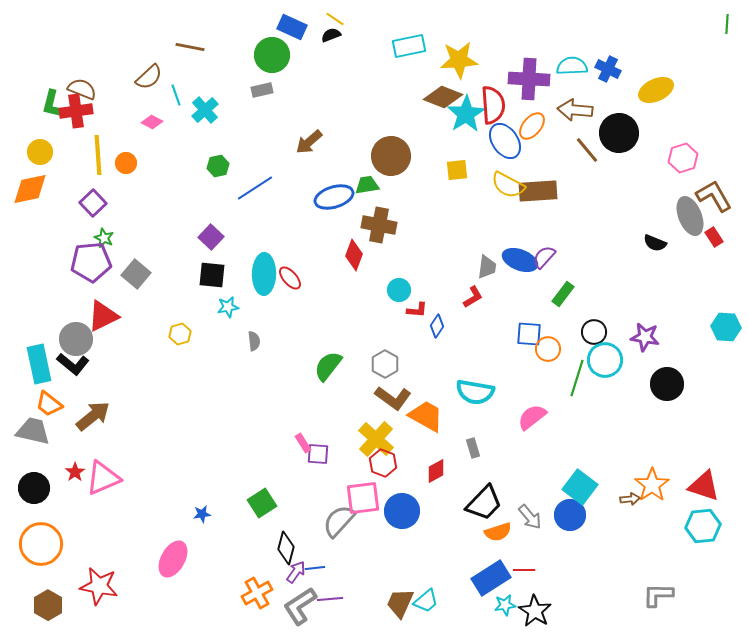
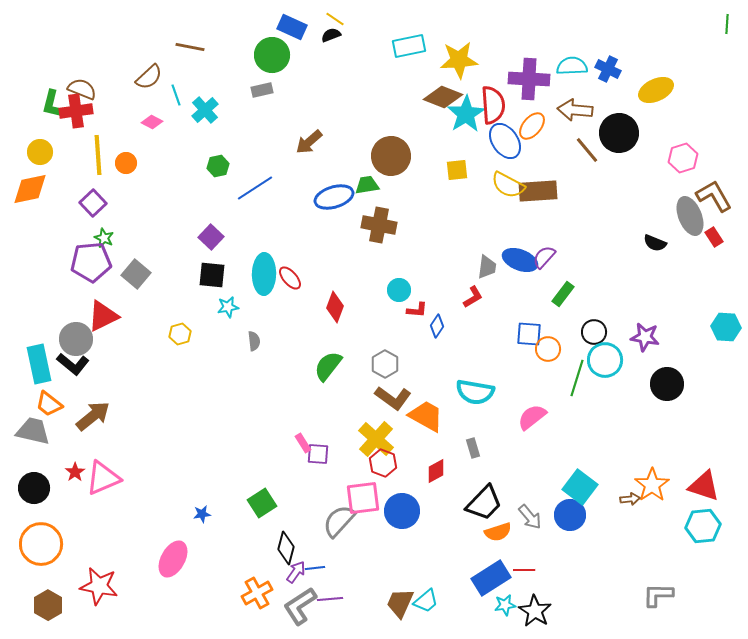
red diamond at (354, 255): moved 19 px left, 52 px down
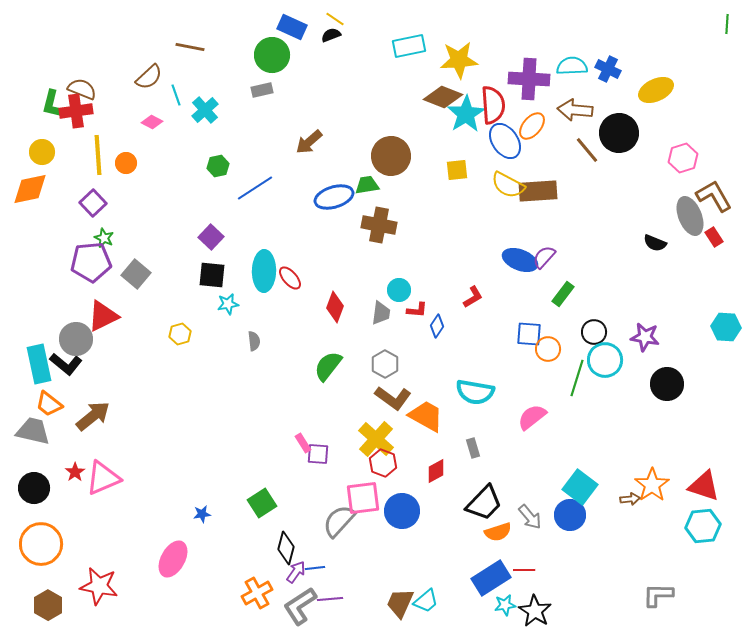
yellow circle at (40, 152): moved 2 px right
gray trapezoid at (487, 267): moved 106 px left, 46 px down
cyan ellipse at (264, 274): moved 3 px up
cyan star at (228, 307): moved 3 px up
black L-shape at (73, 364): moved 7 px left
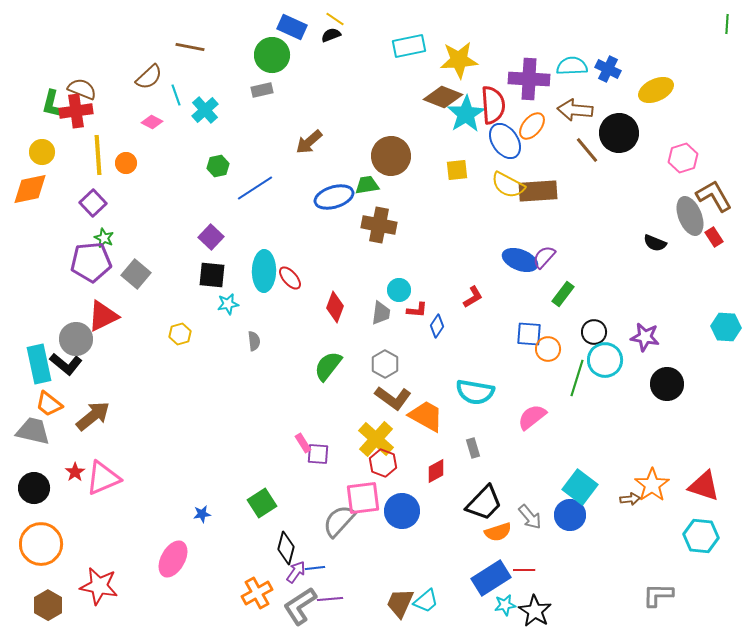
cyan hexagon at (703, 526): moved 2 px left, 10 px down; rotated 12 degrees clockwise
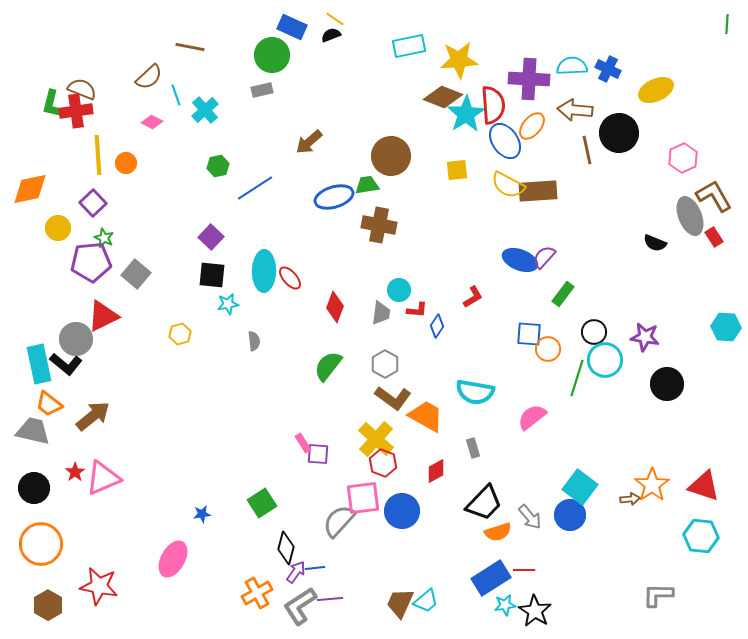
brown line at (587, 150): rotated 28 degrees clockwise
yellow circle at (42, 152): moved 16 px right, 76 px down
pink hexagon at (683, 158): rotated 8 degrees counterclockwise
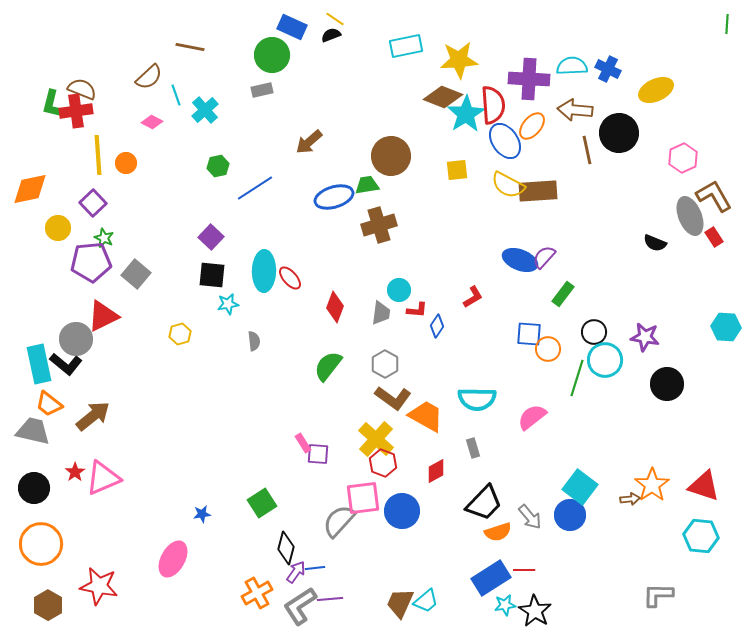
cyan rectangle at (409, 46): moved 3 px left
brown cross at (379, 225): rotated 28 degrees counterclockwise
cyan semicircle at (475, 392): moved 2 px right, 7 px down; rotated 9 degrees counterclockwise
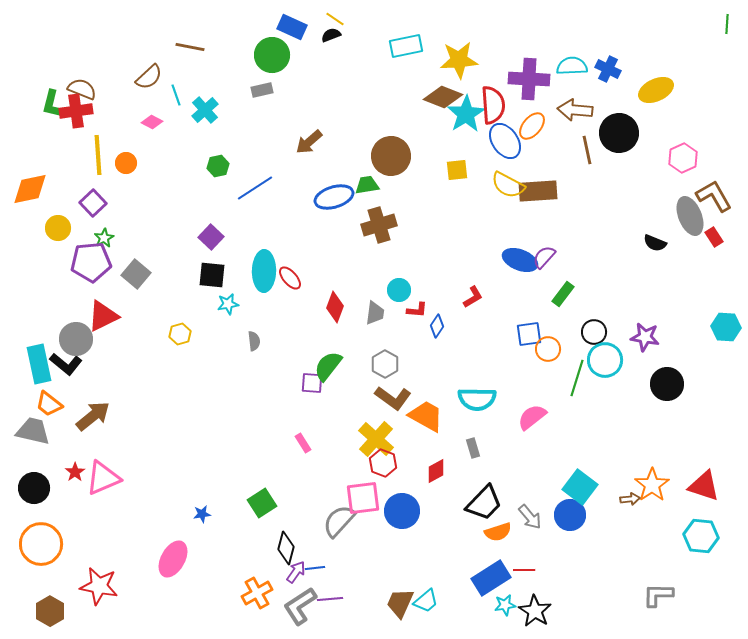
green star at (104, 238): rotated 18 degrees clockwise
gray trapezoid at (381, 313): moved 6 px left
blue square at (529, 334): rotated 12 degrees counterclockwise
purple square at (318, 454): moved 6 px left, 71 px up
brown hexagon at (48, 605): moved 2 px right, 6 px down
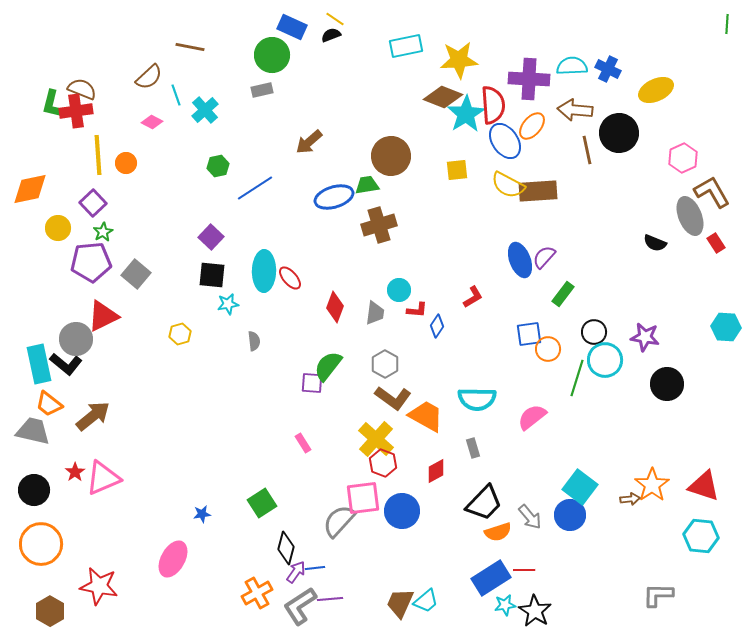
brown L-shape at (714, 196): moved 2 px left, 4 px up
red rectangle at (714, 237): moved 2 px right, 6 px down
green star at (104, 238): moved 1 px left, 6 px up
blue ellipse at (520, 260): rotated 48 degrees clockwise
black circle at (34, 488): moved 2 px down
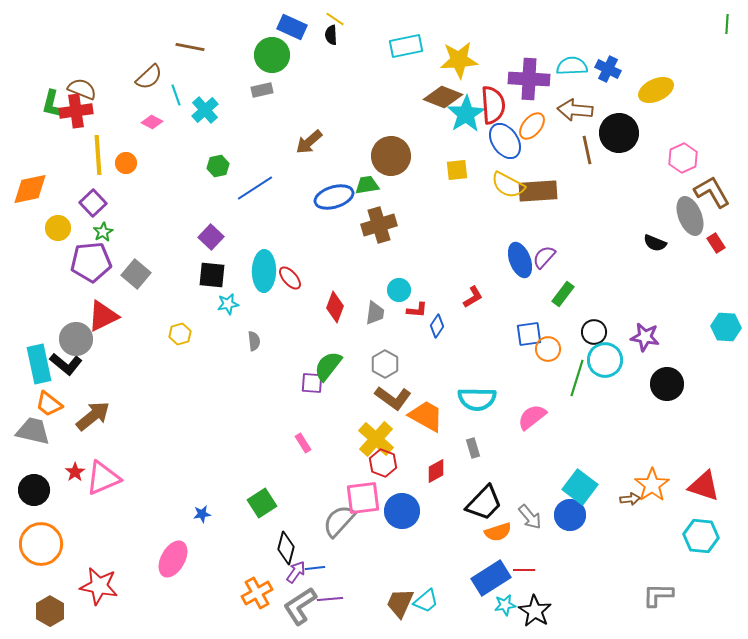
black semicircle at (331, 35): rotated 72 degrees counterclockwise
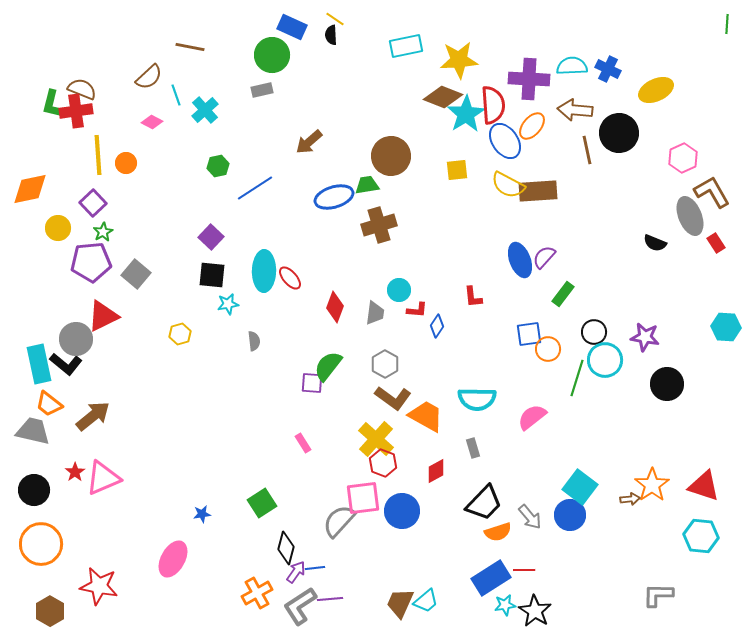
red L-shape at (473, 297): rotated 115 degrees clockwise
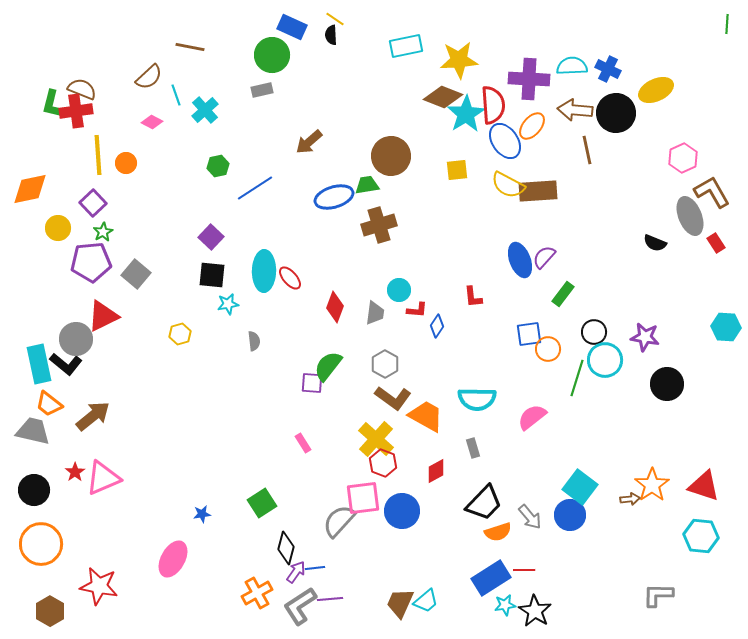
black circle at (619, 133): moved 3 px left, 20 px up
